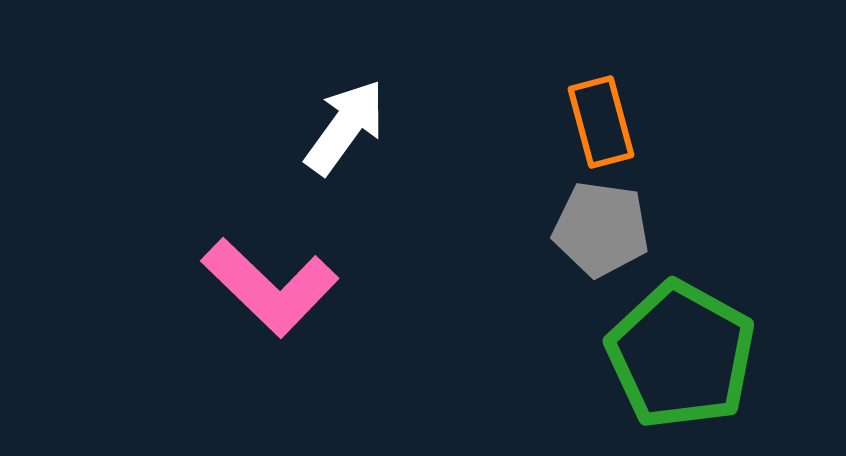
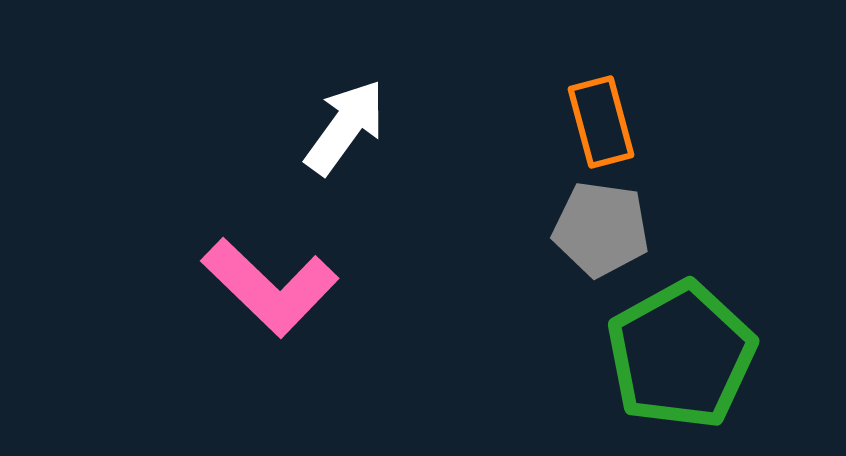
green pentagon: rotated 14 degrees clockwise
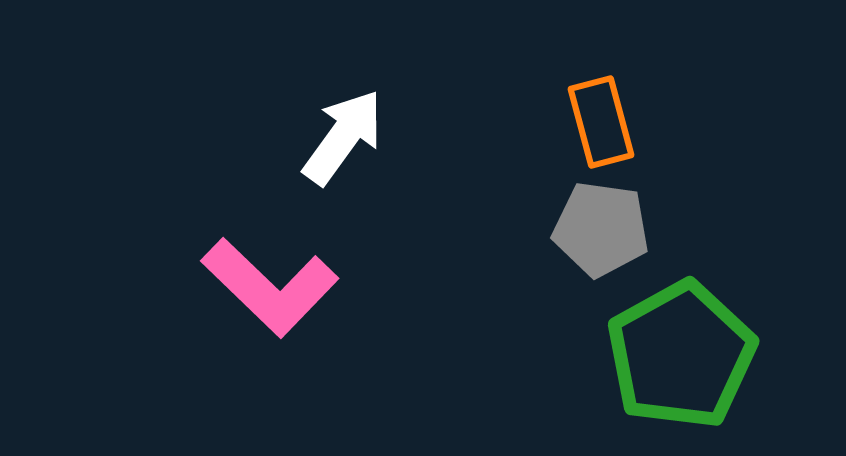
white arrow: moved 2 px left, 10 px down
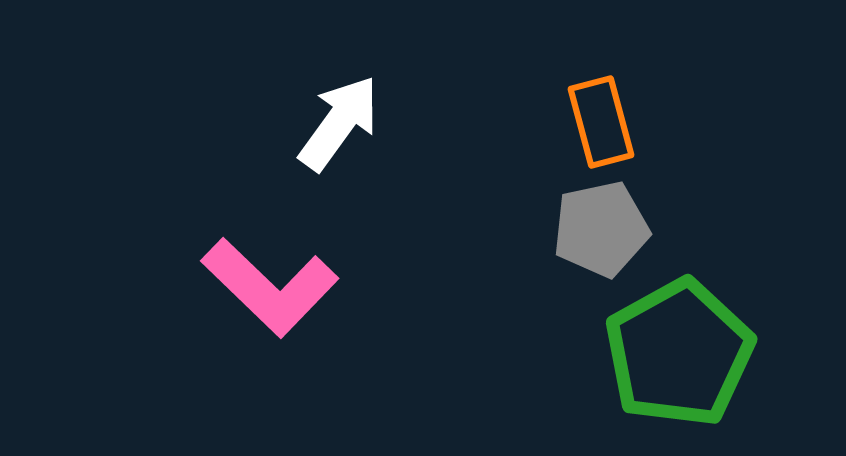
white arrow: moved 4 px left, 14 px up
gray pentagon: rotated 20 degrees counterclockwise
green pentagon: moved 2 px left, 2 px up
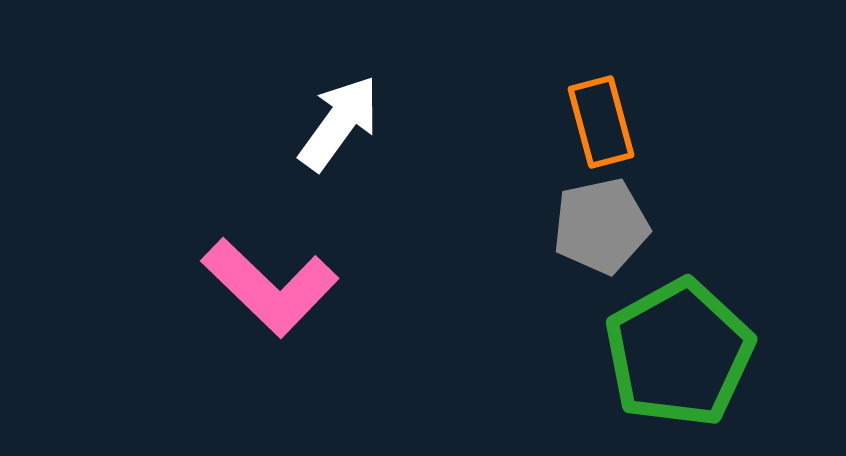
gray pentagon: moved 3 px up
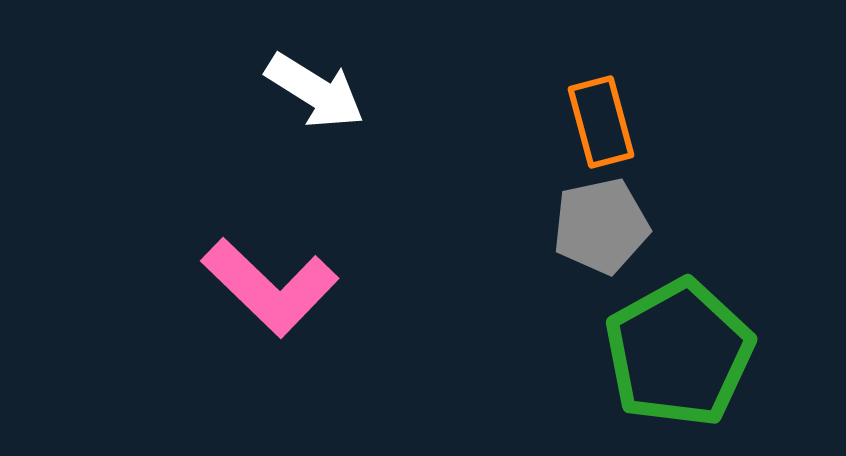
white arrow: moved 24 px left, 32 px up; rotated 86 degrees clockwise
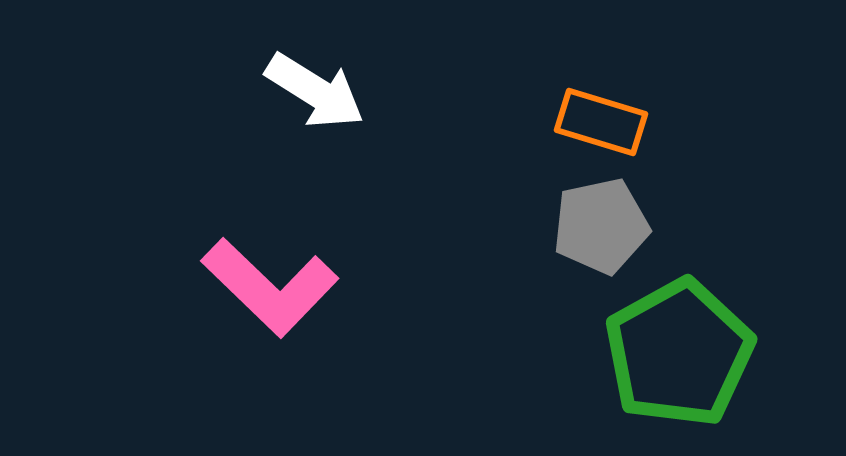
orange rectangle: rotated 58 degrees counterclockwise
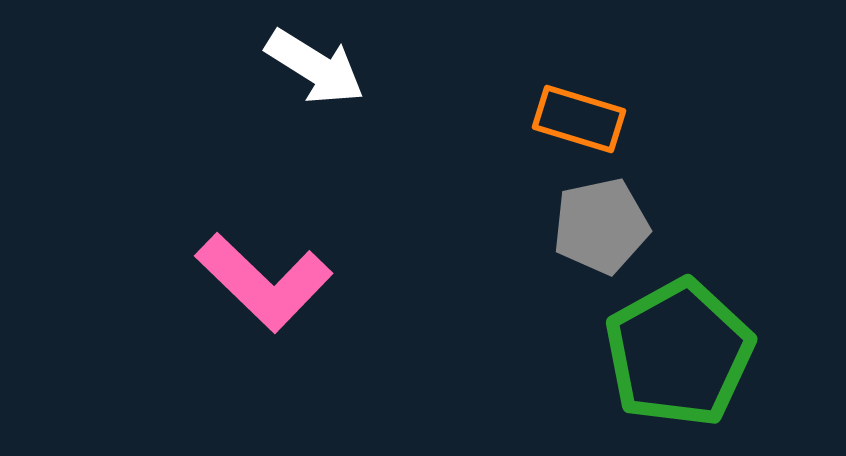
white arrow: moved 24 px up
orange rectangle: moved 22 px left, 3 px up
pink L-shape: moved 6 px left, 5 px up
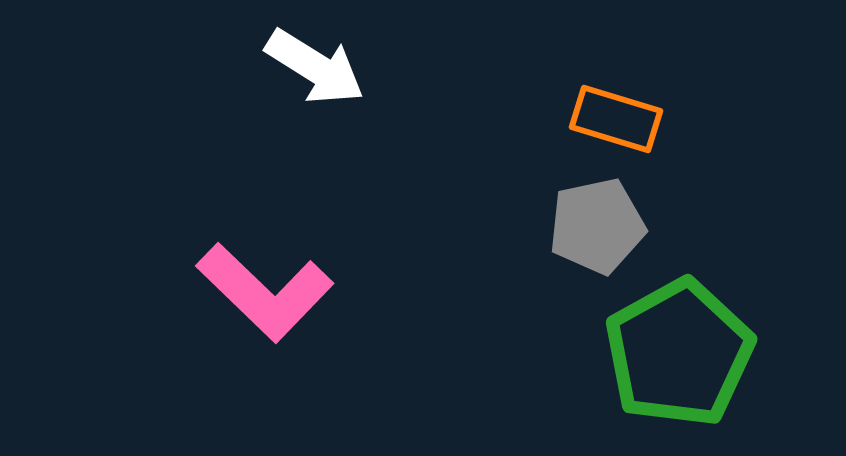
orange rectangle: moved 37 px right
gray pentagon: moved 4 px left
pink L-shape: moved 1 px right, 10 px down
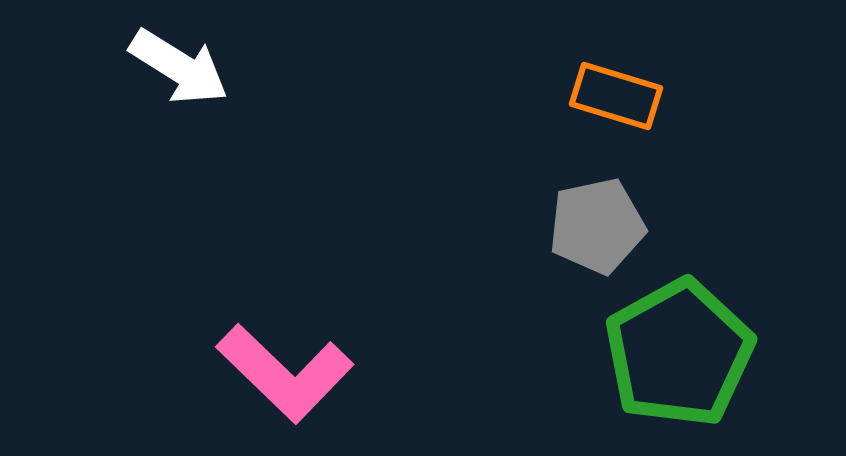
white arrow: moved 136 px left
orange rectangle: moved 23 px up
pink L-shape: moved 20 px right, 81 px down
